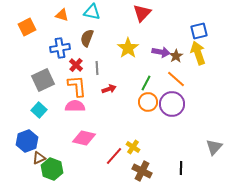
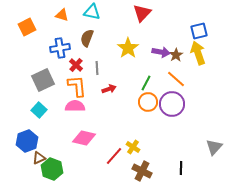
brown star: moved 1 px up
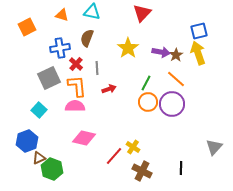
red cross: moved 1 px up
gray square: moved 6 px right, 2 px up
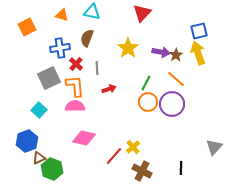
orange L-shape: moved 2 px left
yellow cross: rotated 16 degrees clockwise
